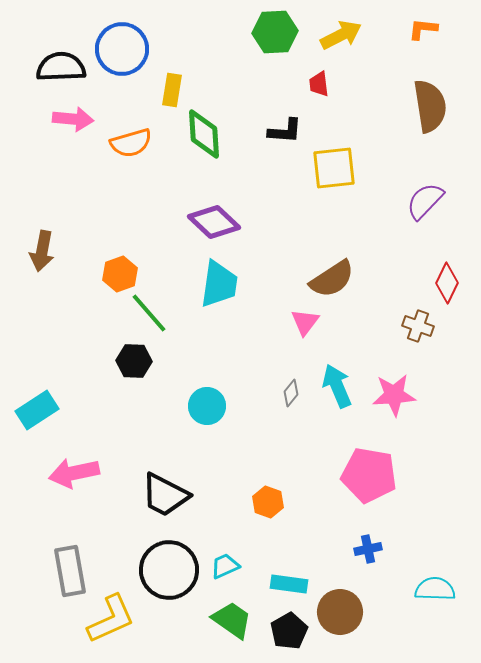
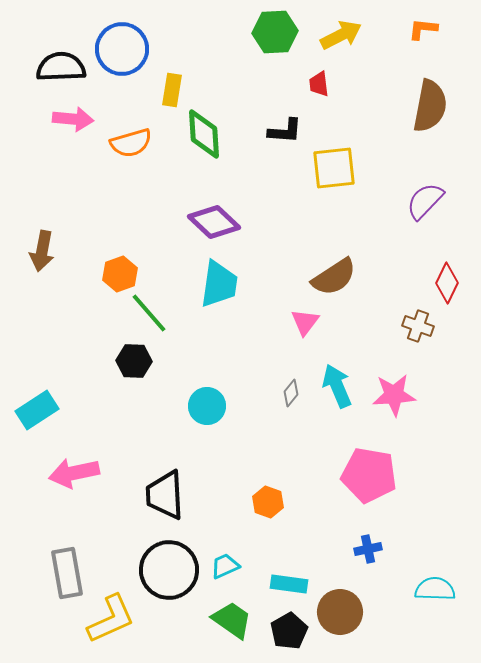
brown semicircle at (430, 106): rotated 20 degrees clockwise
brown semicircle at (332, 279): moved 2 px right, 2 px up
black trapezoid at (165, 495): rotated 60 degrees clockwise
gray rectangle at (70, 571): moved 3 px left, 2 px down
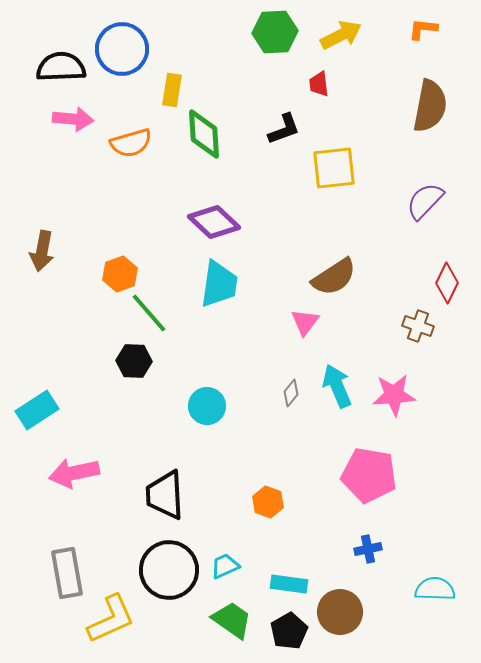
black L-shape at (285, 131): moved 1 px left, 2 px up; rotated 24 degrees counterclockwise
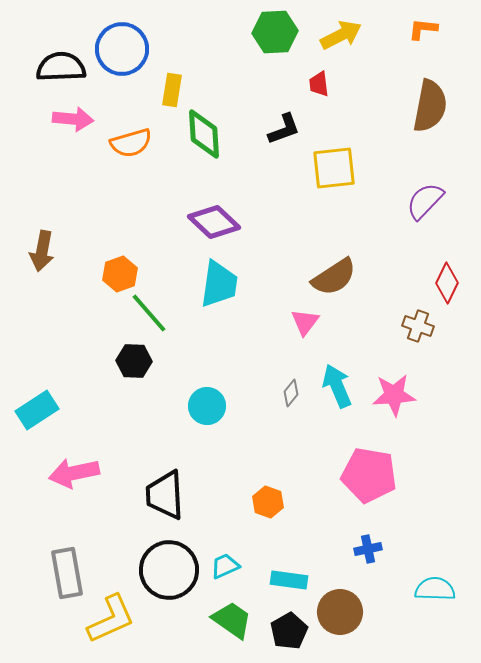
cyan rectangle at (289, 584): moved 4 px up
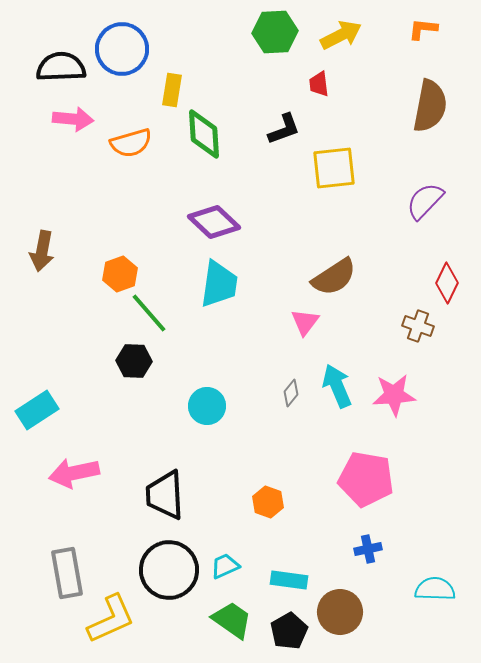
pink pentagon at (369, 475): moved 3 px left, 4 px down
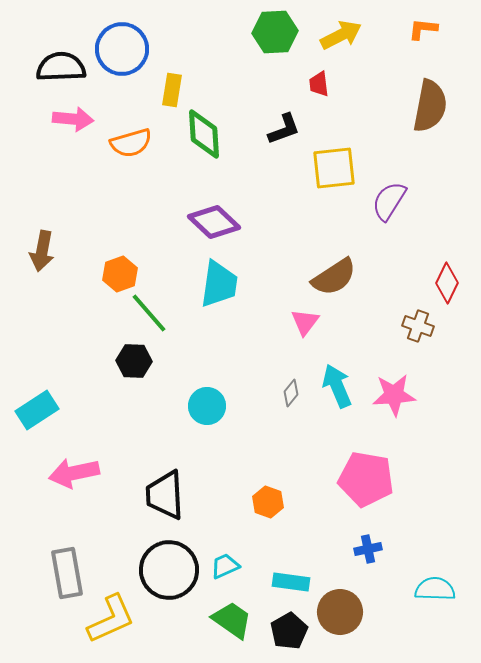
purple semicircle at (425, 201): moved 36 px left; rotated 12 degrees counterclockwise
cyan rectangle at (289, 580): moved 2 px right, 2 px down
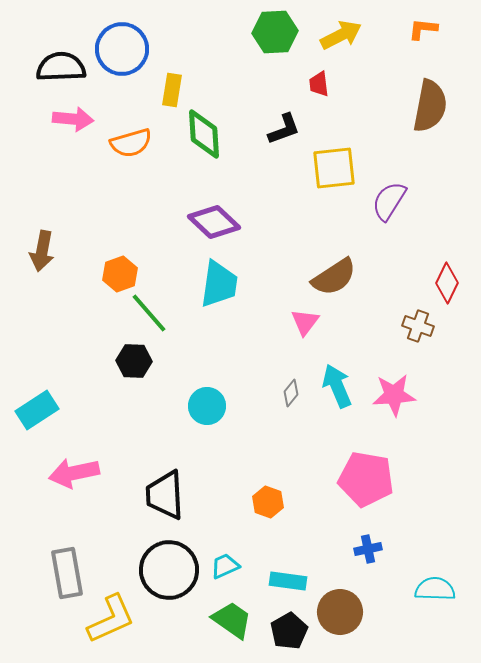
cyan rectangle at (291, 582): moved 3 px left, 1 px up
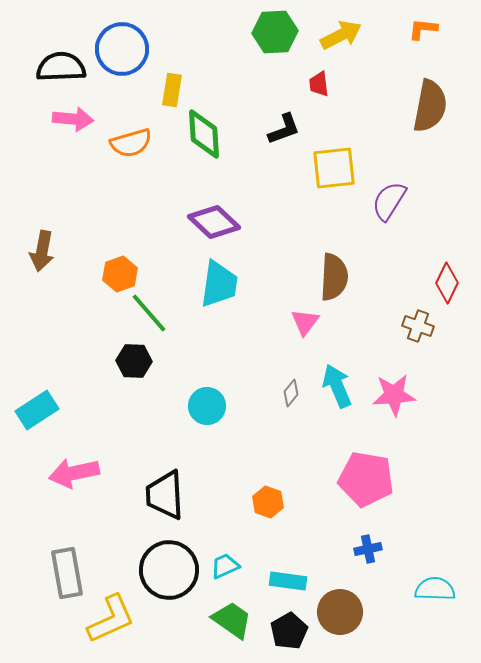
brown semicircle at (334, 277): rotated 54 degrees counterclockwise
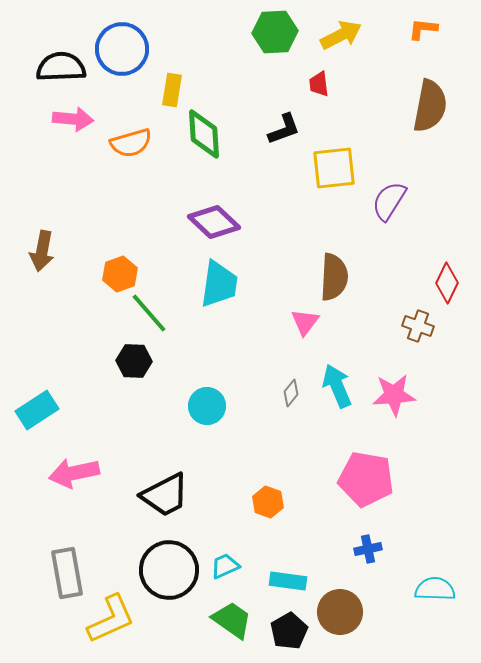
black trapezoid at (165, 495): rotated 114 degrees counterclockwise
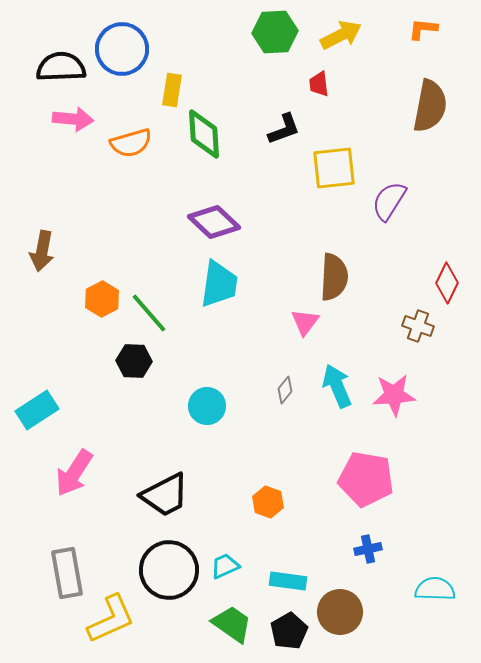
orange hexagon at (120, 274): moved 18 px left, 25 px down; rotated 8 degrees counterclockwise
gray diamond at (291, 393): moved 6 px left, 3 px up
pink arrow at (74, 473): rotated 45 degrees counterclockwise
green trapezoid at (232, 620): moved 4 px down
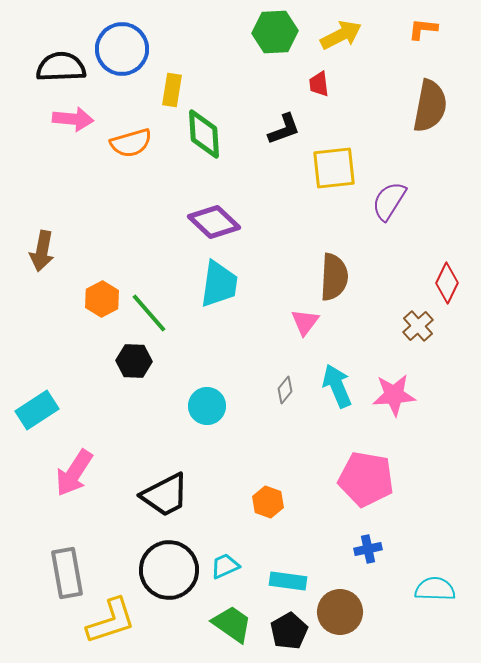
brown cross at (418, 326): rotated 28 degrees clockwise
yellow L-shape at (111, 619): moved 2 px down; rotated 6 degrees clockwise
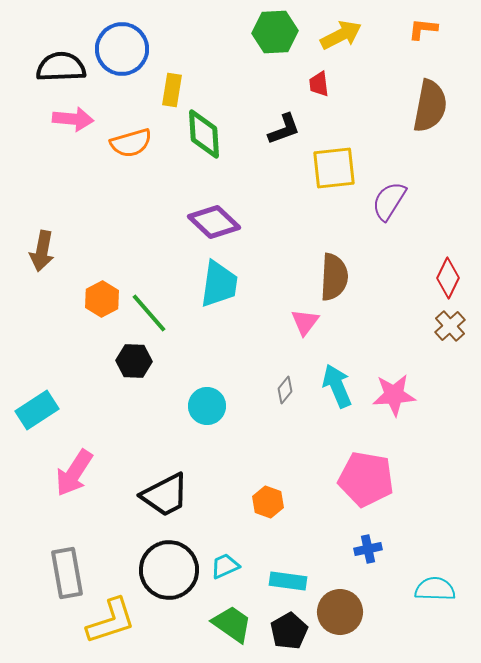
red diamond at (447, 283): moved 1 px right, 5 px up
brown cross at (418, 326): moved 32 px right
